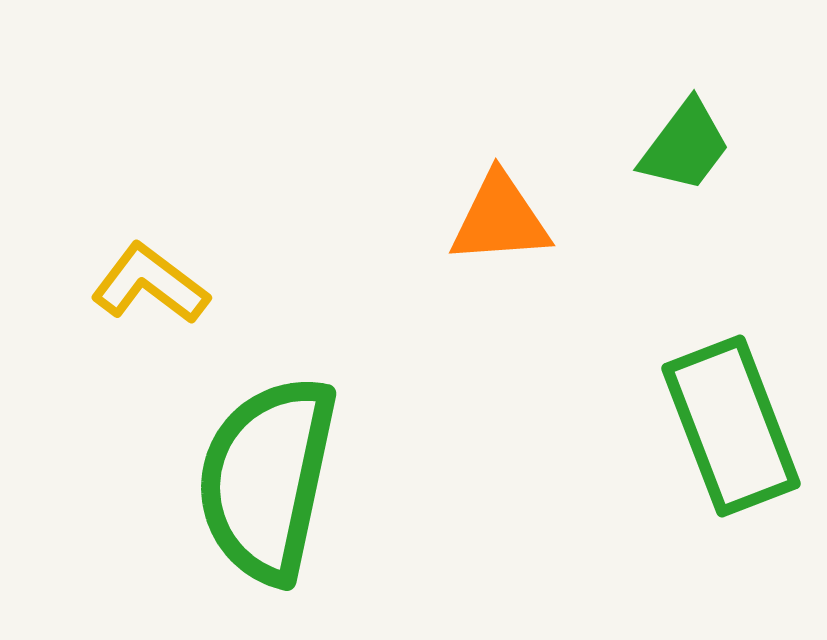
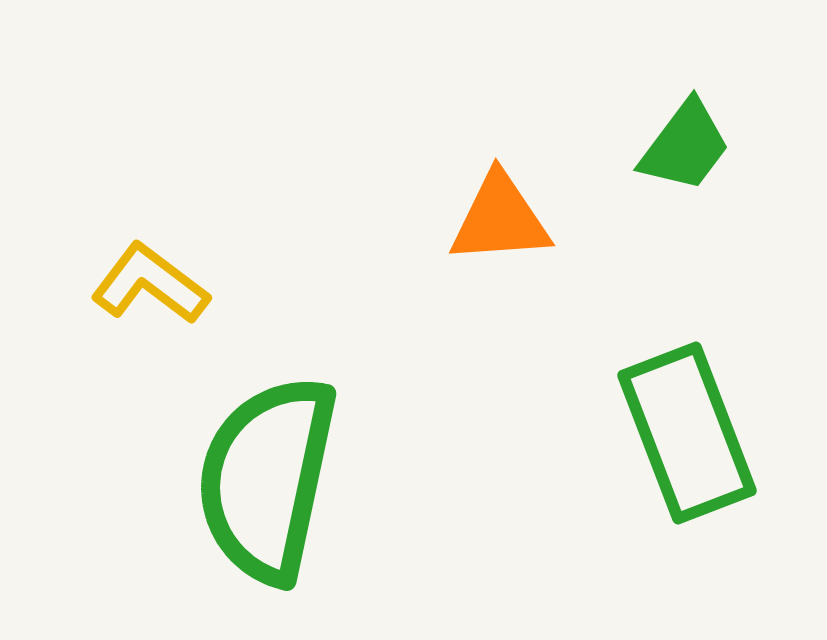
green rectangle: moved 44 px left, 7 px down
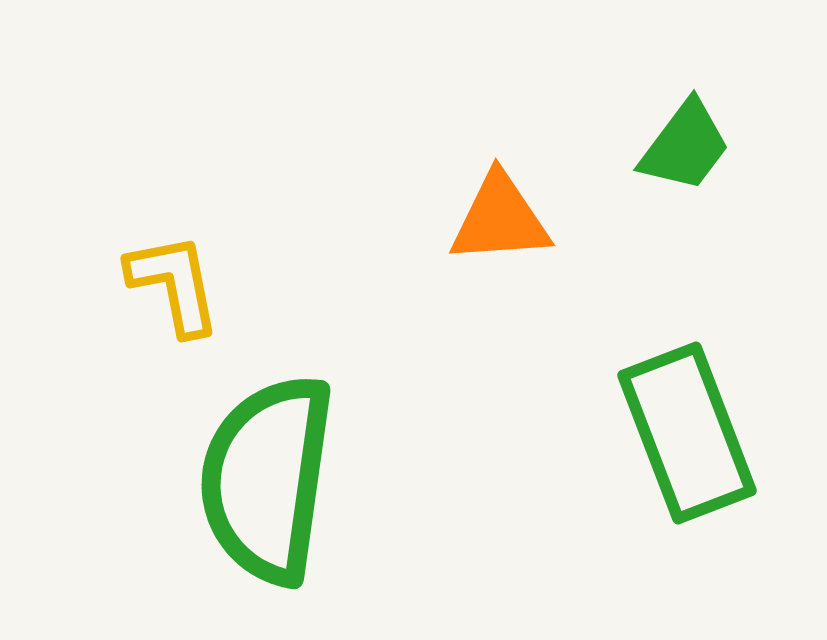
yellow L-shape: moved 24 px right; rotated 42 degrees clockwise
green semicircle: rotated 4 degrees counterclockwise
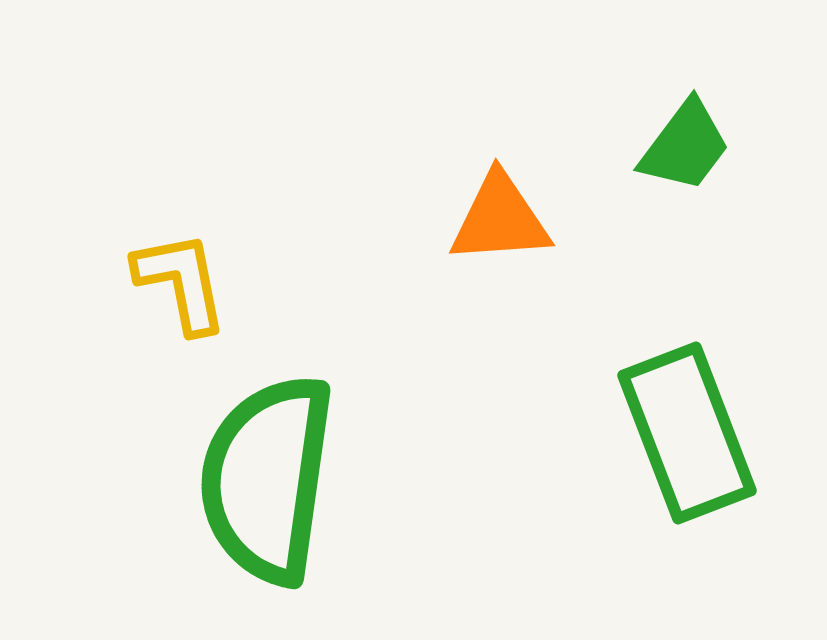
yellow L-shape: moved 7 px right, 2 px up
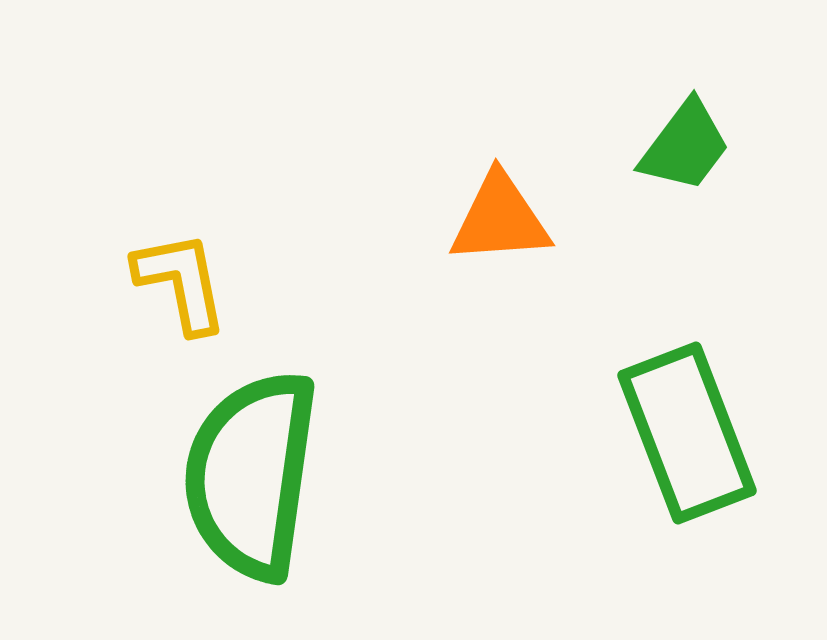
green semicircle: moved 16 px left, 4 px up
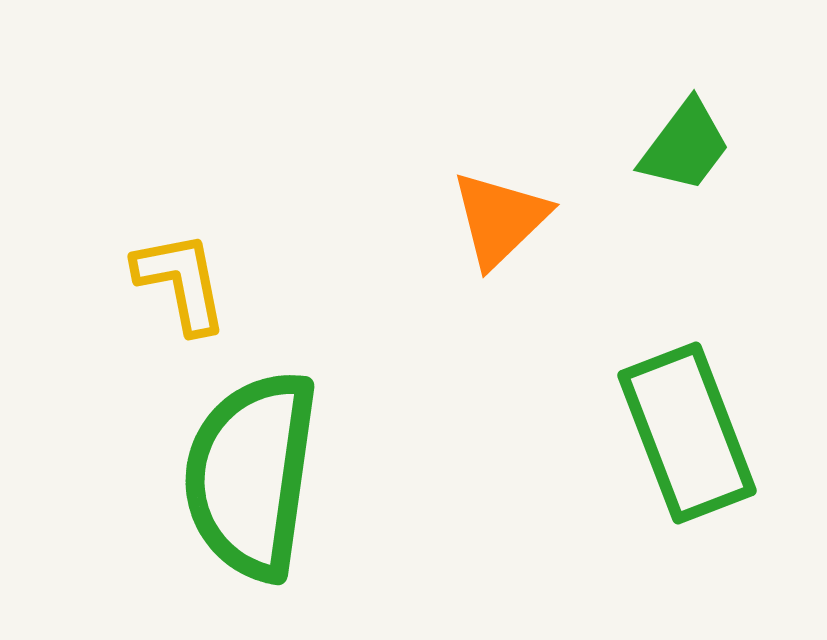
orange triangle: rotated 40 degrees counterclockwise
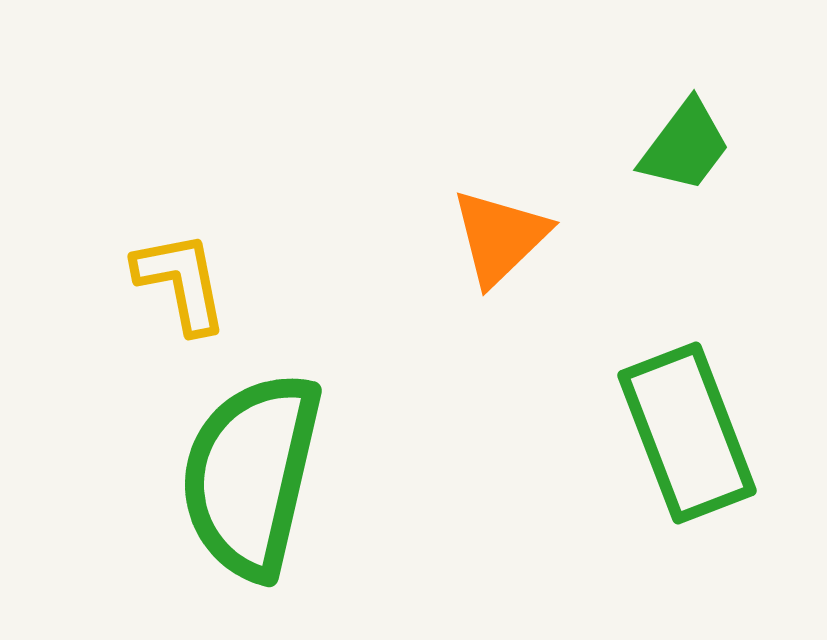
orange triangle: moved 18 px down
green semicircle: rotated 5 degrees clockwise
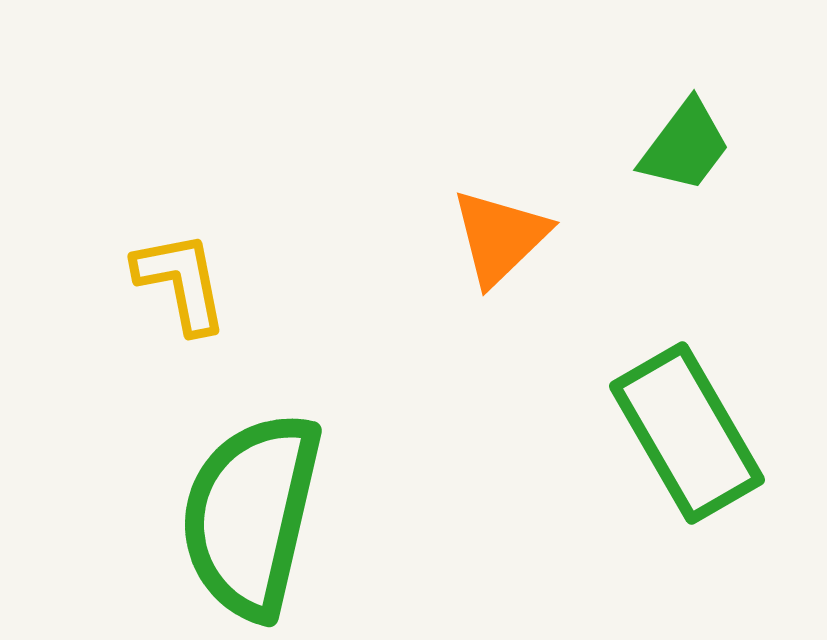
green rectangle: rotated 9 degrees counterclockwise
green semicircle: moved 40 px down
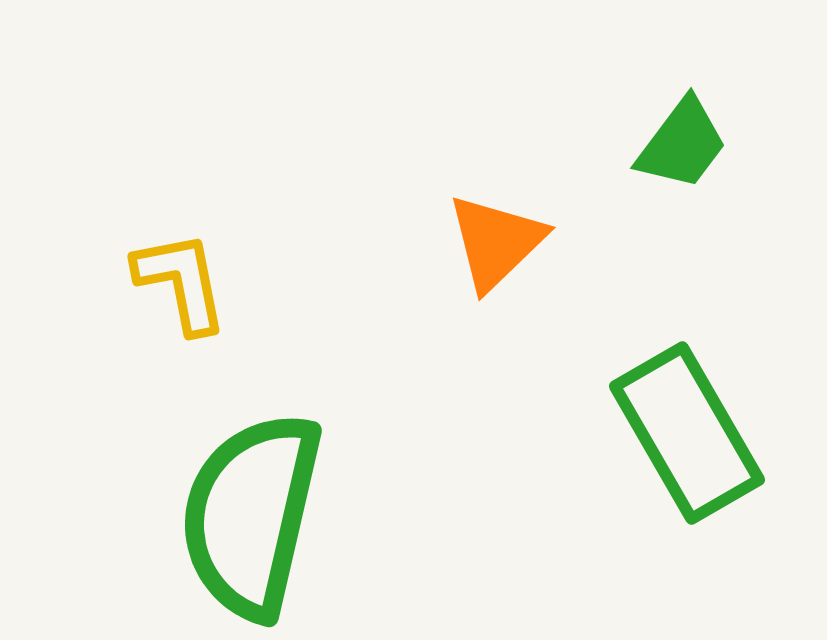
green trapezoid: moved 3 px left, 2 px up
orange triangle: moved 4 px left, 5 px down
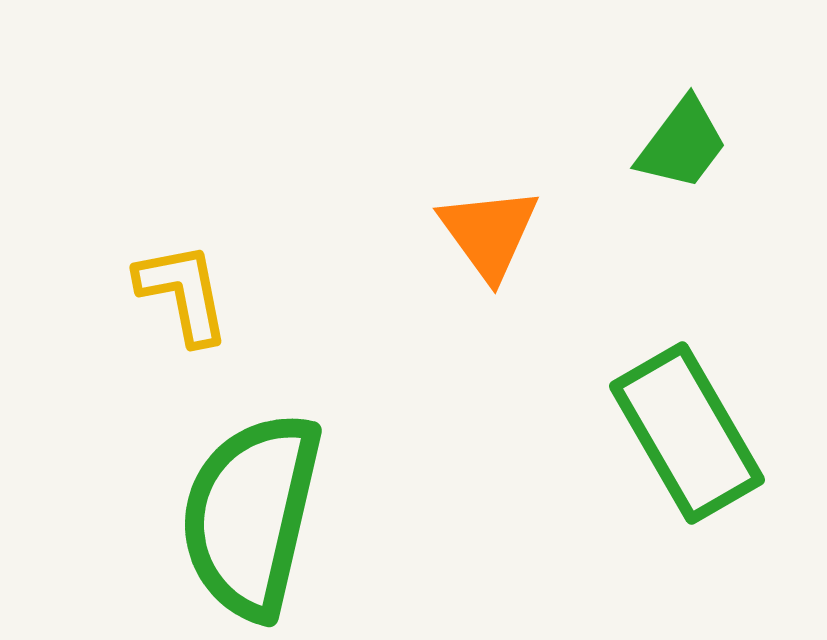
orange triangle: moved 7 px left, 9 px up; rotated 22 degrees counterclockwise
yellow L-shape: moved 2 px right, 11 px down
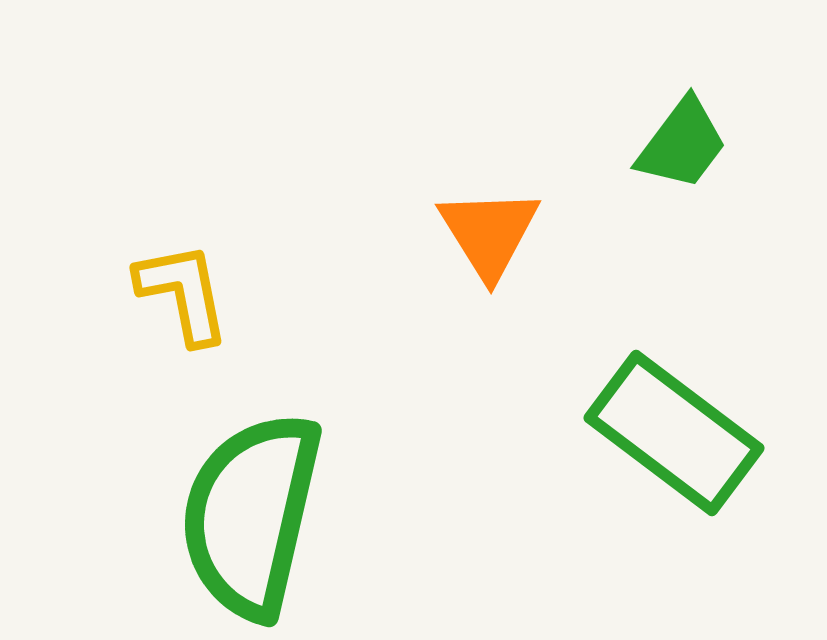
orange triangle: rotated 4 degrees clockwise
green rectangle: moved 13 px left; rotated 23 degrees counterclockwise
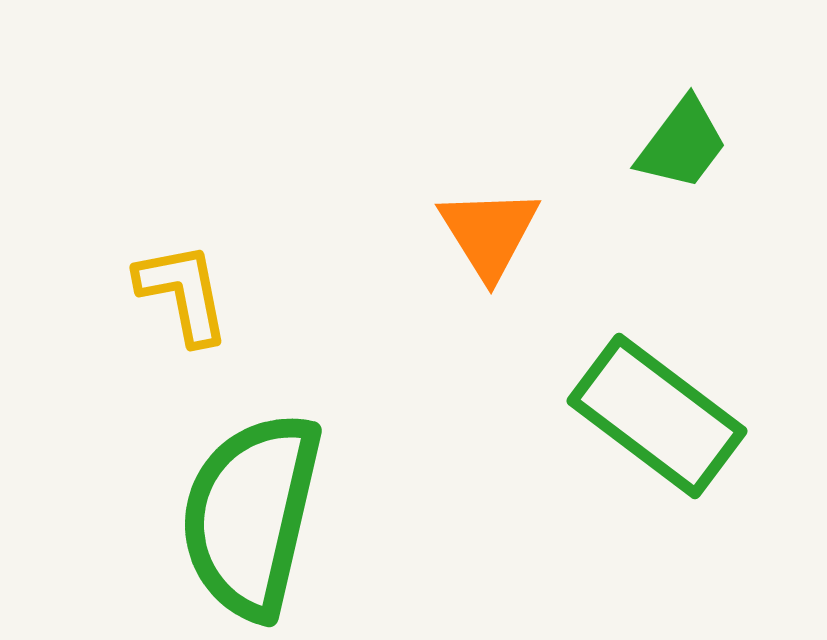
green rectangle: moved 17 px left, 17 px up
